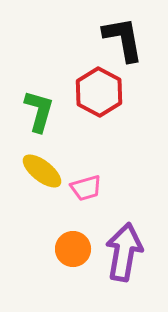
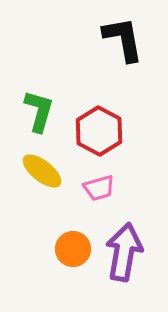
red hexagon: moved 39 px down
pink trapezoid: moved 13 px right
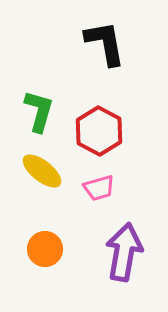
black L-shape: moved 18 px left, 4 px down
orange circle: moved 28 px left
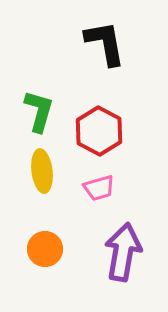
yellow ellipse: rotated 45 degrees clockwise
purple arrow: moved 1 px left
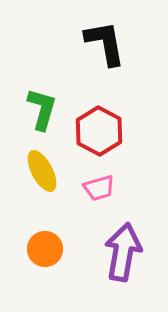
green L-shape: moved 3 px right, 2 px up
yellow ellipse: rotated 21 degrees counterclockwise
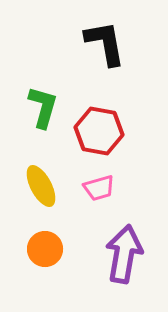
green L-shape: moved 1 px right, 2 px up
red hexagon: rotated 18 degrees counterclockwise
yellow ellipse: moved 1 px left, 15 px down
purple arrow: moved 1 px right, 2 px down
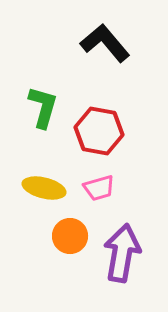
black L-shape: rotated 30 degrees counterclockwise
yellow ellipse: moved 3 px right, 2 px down; rotated 48 degrees counterclockwise
orange circle: moved 25 px right, 13 px up
purple arrow: moved 2 px left, 1 px up
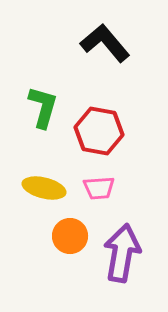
pink trapezoid: rotated 12 degrees clockwise
